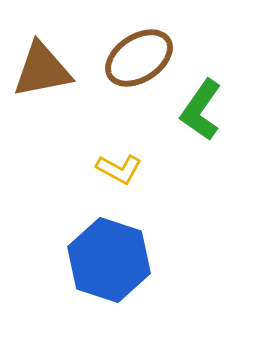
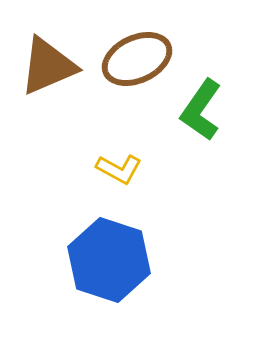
brown ellipse: moved 2 px left, 1 px down; rotated 8 degrees clockwise
brown triangle: moved 6 px right, 4 px up; rotated 12 degrees counterclockwise
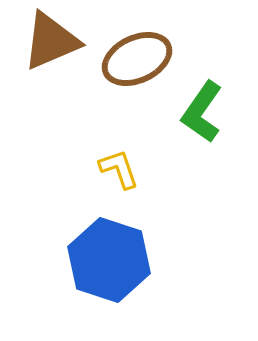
brown triangle: moved 3 px right, 25 px up
green L-shape: moved 1 px right, 2 px down
yellow L-shape: rotated 138 degrees counterclockwise
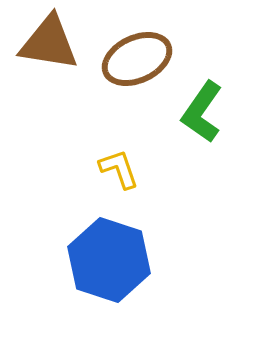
brown triangle: moved 2 px left, 2 px down; rotated 32 degrees clockwise
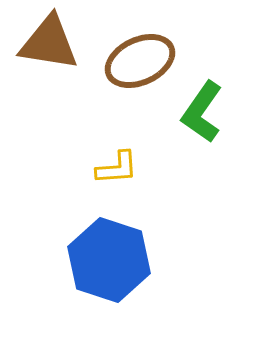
brown ellipse: moved 3 px right, 2 px down
yellow L-shape: moved 2 px left, 1 px up; rotated 105 degrees clockwise
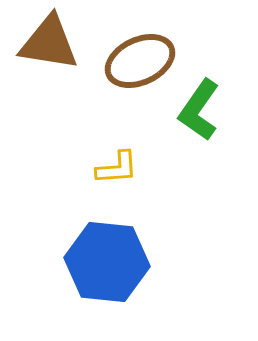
green L-shape: moved 3 px left, 2 px up
blue hexagon: moved 2 px left, 2 px down; rotated 12 degrees counterclockwise
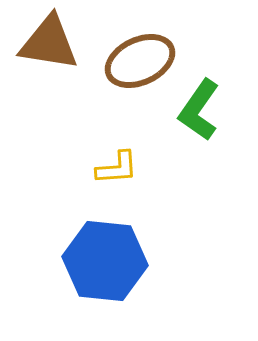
blue hexagon: moved 2 px left, 1 px up
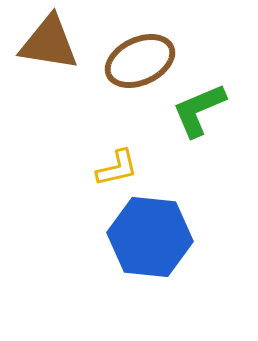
green L-shape: rotated 32 degrees clockwise
yellow L-shape: rotated 9 degrees counterclockwise
blue hexagon: moved 45 px right, 24 px up
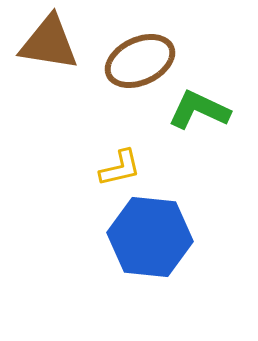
green L-shape: rotated 48 degrees clockwise
yellow L-shape: moved 3 px right
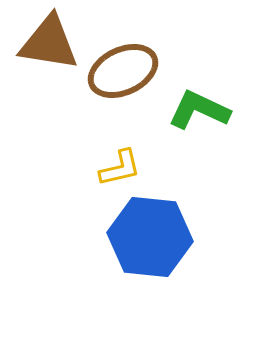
brown ellipse: moved 17 px left, 10 px down
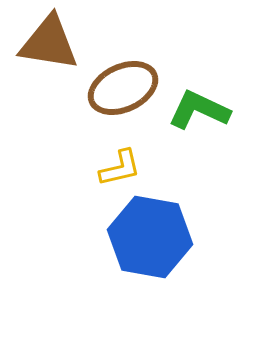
brown ellipse: moved 17 px down
blue hexagon: rotated 4 degrees clockwise
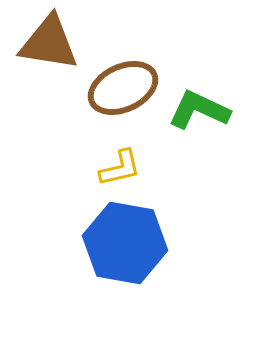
blue hexagon: moved 25 px left, 6 px down
